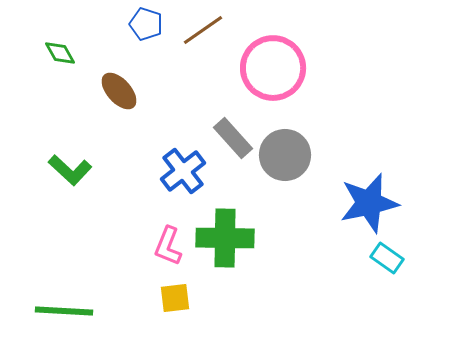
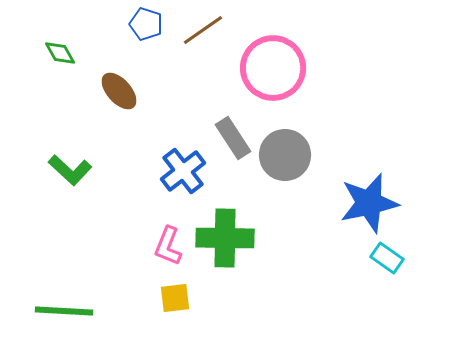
gray rectangle: rotated 9 degrees clockwise
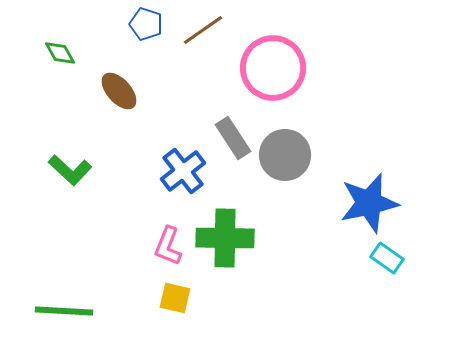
yellow square: rotated 20 degrees clockwise
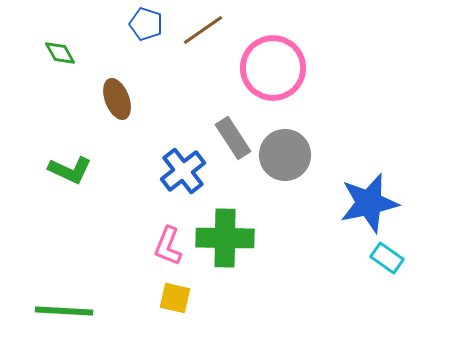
brown ellipse: moved 2 px left, 8 px down; rotated 21 degrees clockwise
green L-shape: rotated 18 degrees counterclockwise
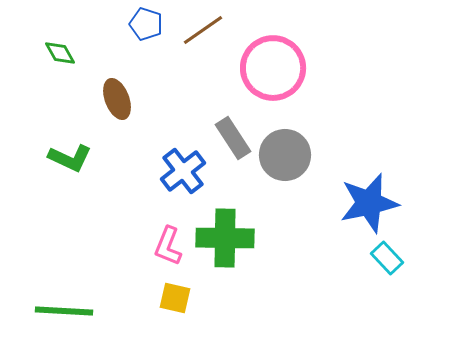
green L-shape: moved 12 px up
cyan rectangle: rotated 12 degrees clockwise
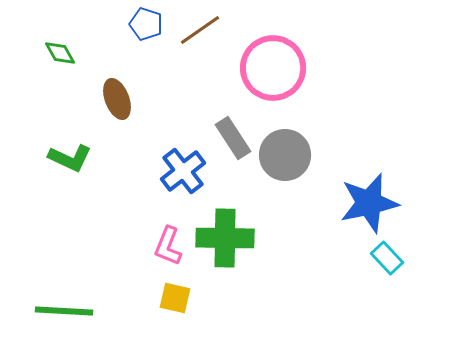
brown line: moved 3 px left
